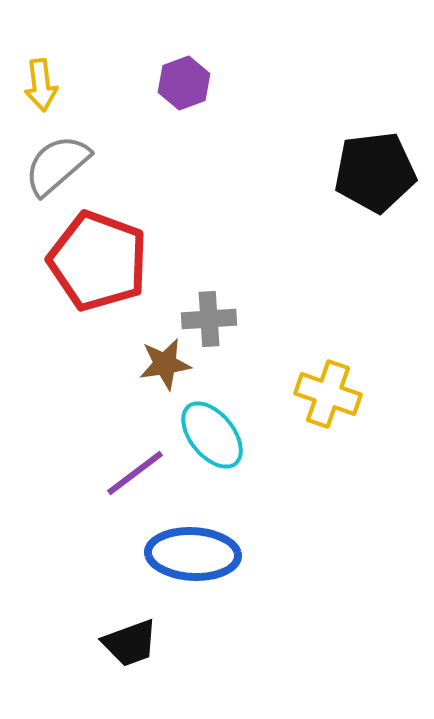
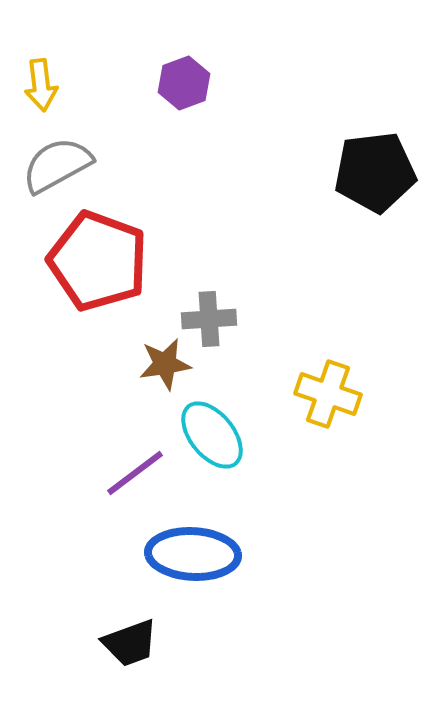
gray semicircle: rotated 12 degrees clockwise
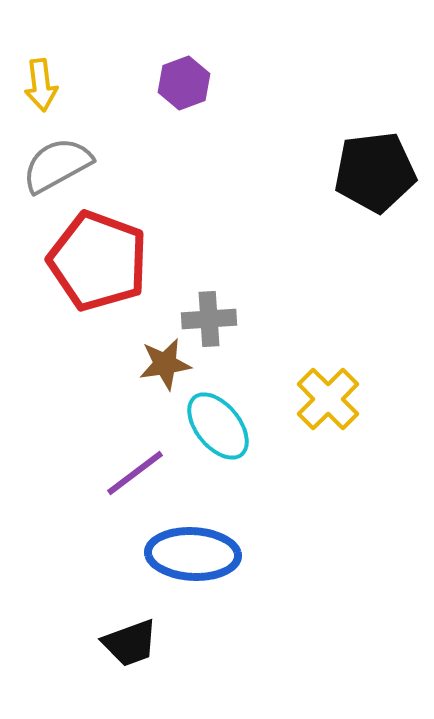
yellow cross: moved 5 px down; rotated 26 degrees clockwise
cyan ellipse: moved 6 px right, 9 px up
